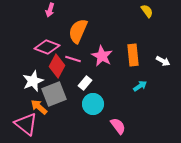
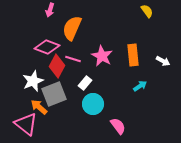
orange semicircle: moved 6 px left, 3 px up
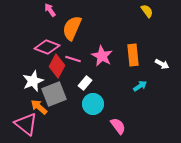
pink arrow: rotated 128 degrees clockwise
white arrow: moved 1 px left, 3 px down
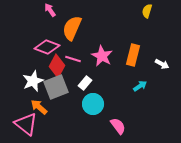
yellow semicircle: rotated 128 degrees counterclockwise
orange rectangle: rotated 20 degrees clockwise
gray square: moved 2 px right, 7 px up
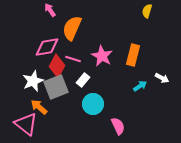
pink diamond: rotated 30 degrees counterclockwise
white arrow: moved 14 px down
white rectangle: moved 2 px left, 3 px up
pink semicircle: rotated 12 degrees clockwise
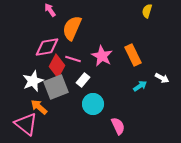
orange rectangle: rotated 40 degrees counterclockwise
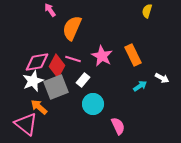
pink diamond: moved 10 px left, 15 px down
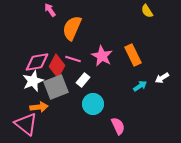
yellow semicircle: rotated 48 degrees counterclockwise
white arrow: rotated 120 degrees clockwise
orange arrow: rotated 132 degrees clockwise
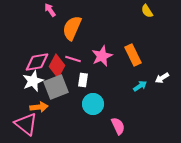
pink star: rotated 20 degrees clockwise
white rectangle: rotated 32 degrees counterclockwise
